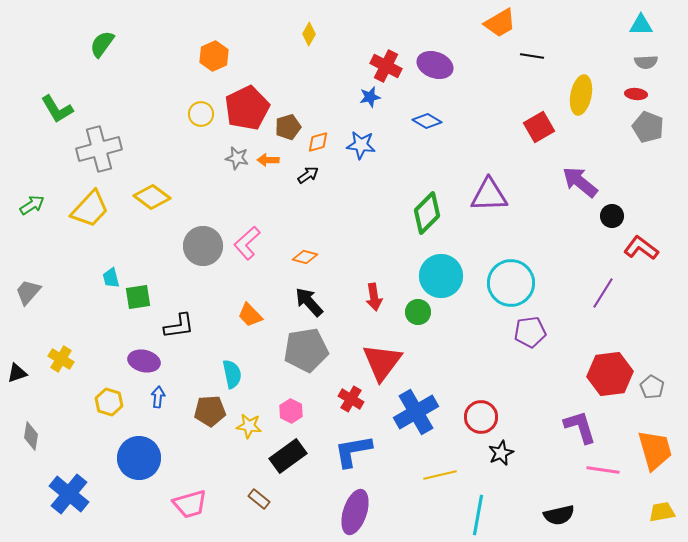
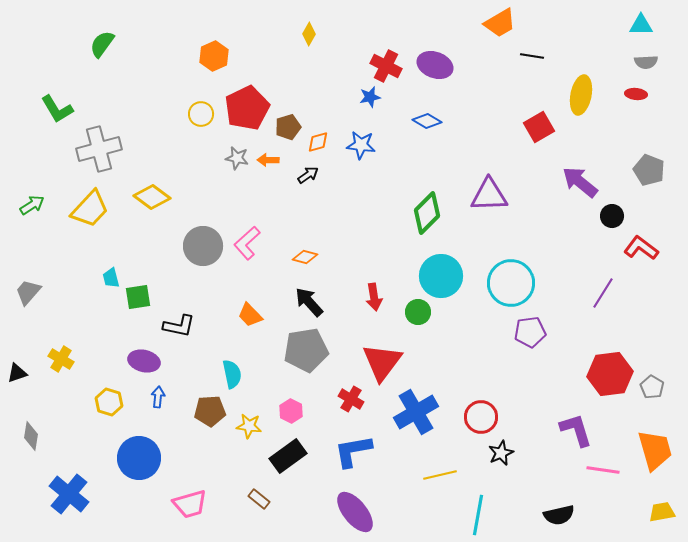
gray pentagon at (648, 127): moved 1 px right, 43 px down
black L-shape at (179, 326): rotated 20 degrees clockwise
purple L-shape at (580, 427): moved 4 px left, 3 px down
purple ellipse at (355, 512): rotated 57 degrees counterclockwise
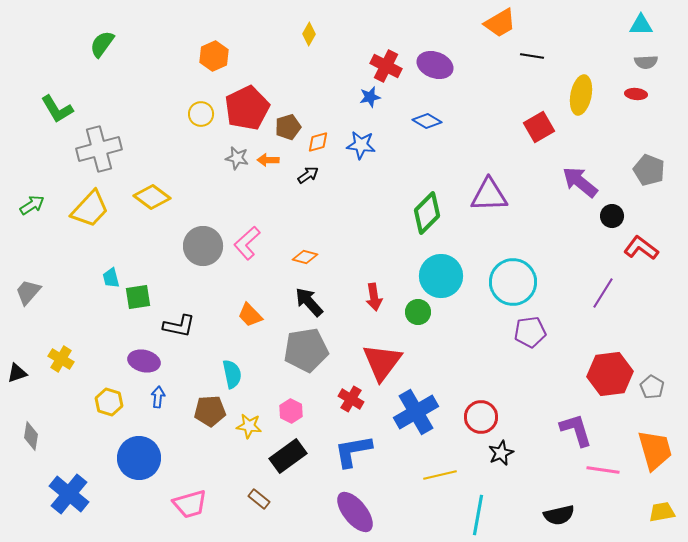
cyan circle at (511, 283): moved 2 px right, 1 px up
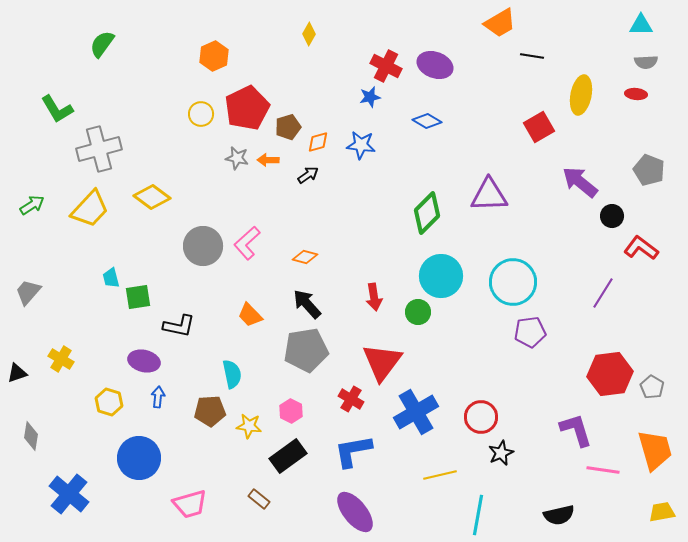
black arrow at (309, 302): moved 2 px left, 2 px down
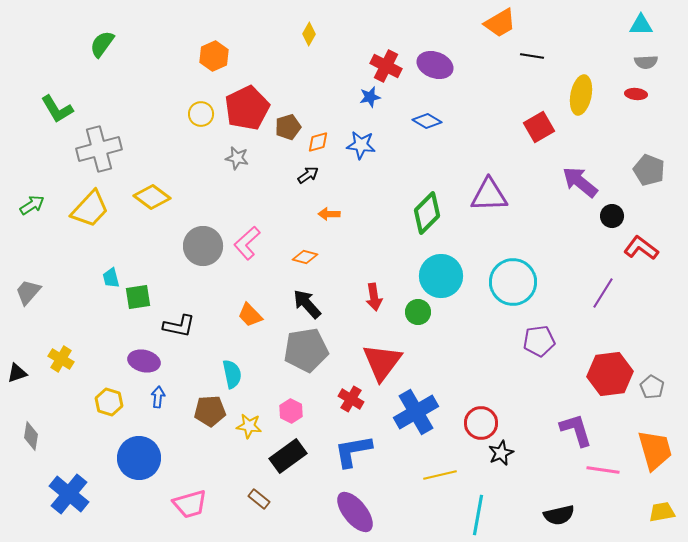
orange arrow at (268, 160): moved 61 px right, 54 px down
purple pentagon at (530, 332): moved 9 px right, 9 px down
red circle at (481, 417): moved 6 px down
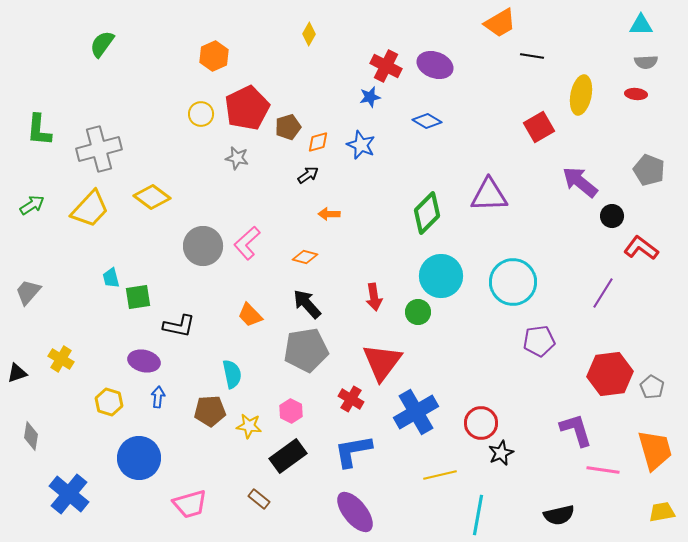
green L-shape at (57, 109): moved 18 px left, 21 px down; rotated 36 degrees clockwise
blue star at (361, 145): rotated 16 degrees clockwise
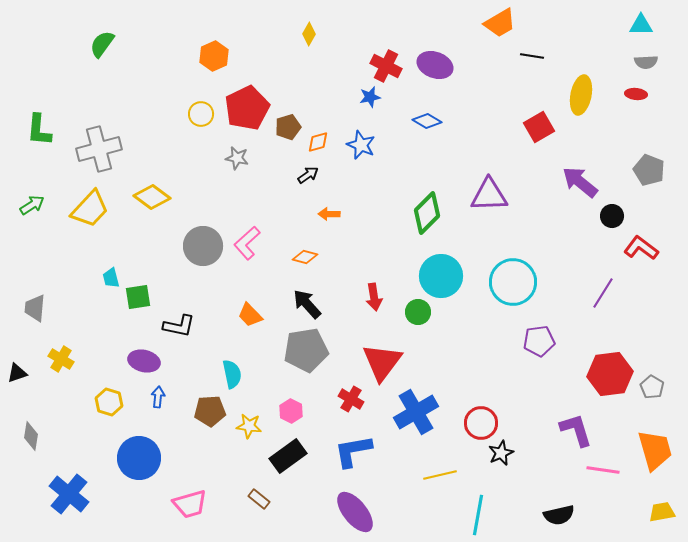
gray trapezoid at (28, 292): moved 7 px right, 16 px down; rotated 36 degrees counterclockwise
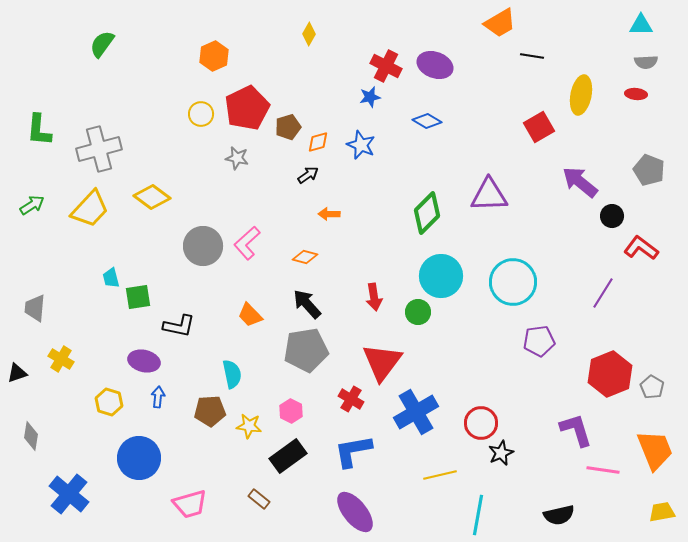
red hexagon at (610, 374): rotated 15 degrees counterclockwise
orange trapezoid at (655, 450): rotated 6 degrees counterclockwise
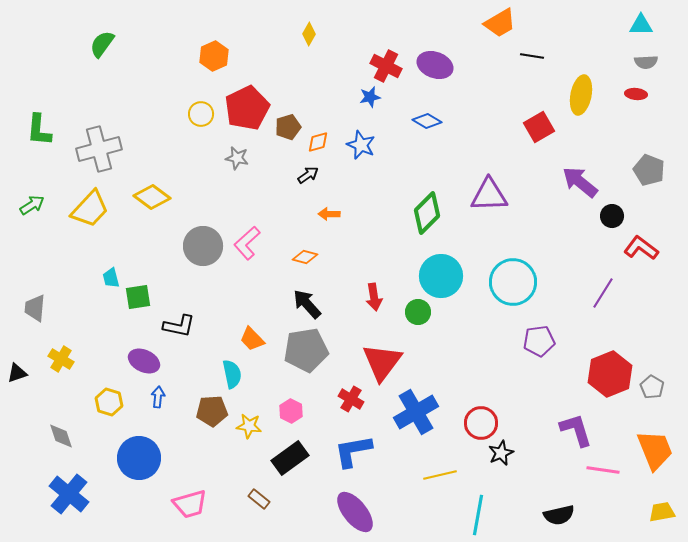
orange trapezoid at (250, 315): moved 2 px right, 24 px down
purple ellipse at (144, 361): rotated 12 degrees clockwise
brown pentagon at (210, 411): moved 2 px right
gray diamond at (31, 436): moved 30 px right; rotated 28 degrees counterclockwise
black rectangle at (288, 456): moved 2 px right, 2 px down
